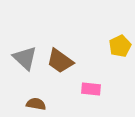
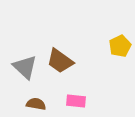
gray triangle: moved 9 px down
pink rectangle: moved 15 px left, 12 px down
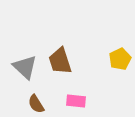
yellow pentagon: moved 13 px down
brown trapezoid: rotated 36 degrees clockwise
brown semicircle: rotated 132 degrees counterclockwise
